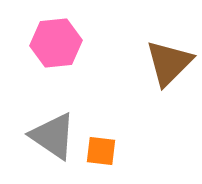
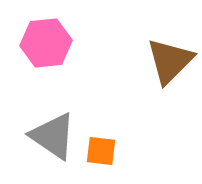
pink hexagon: moved 10 px left
brown triangle: moved 1 px right, 2 px up
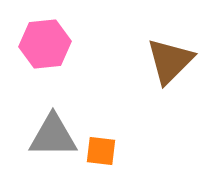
pink hexagon: moved 1 px left, 1 px down
gray triangle: rotated 34 degrees counterclockwise
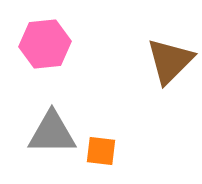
gray triangle: moved 1 px left, 3 px up
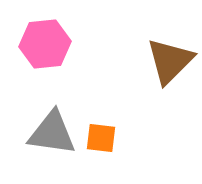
gray triangle: rotated 8 degrees clockwise
orange square: moved 13 px up
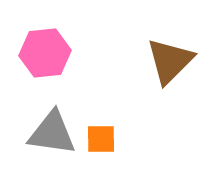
pink hexagon: moved 9 px down
orange square: moved 1 px down; rotated 8 degrees counterclockwise
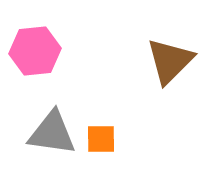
pink hexagon: moved 10 px left, 2 px up
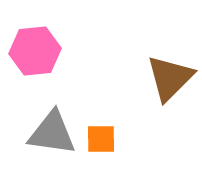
brown triangle: moved 17 px down
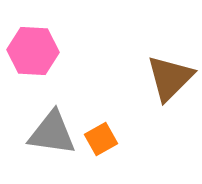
pink hexagon: moved 2 px left; rotated 9 degrees clockwise
orange square: rotated 28 degrees counterclockwise
